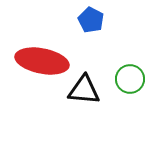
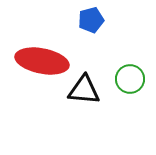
blue pentagon: rotated 30 degrees clockwise
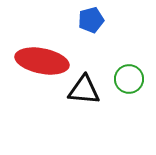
green circle: moved 1 px left
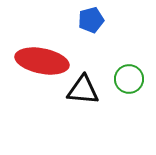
black triangle: moved 1 px left
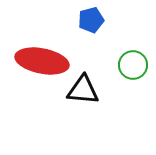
green circle: moved 4 px right, 14 px up
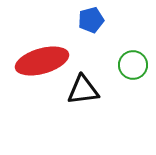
red ellipse: rotated 27 degrees counterclockwise
black triangle: rotated 12 degrees counterclockwise
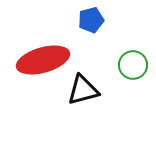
red ellipse: moved 1 px right, 1 px up
black triangle: rotated 8 degrees counterclockwise
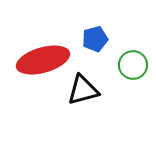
blue pentagon: moved 4 px right, 19 px down
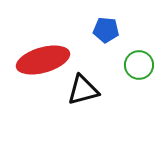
blue pentagon: moved 11 px right, 9 px up; rotated 20 degrees clockwise
green circle: moved 6 px right
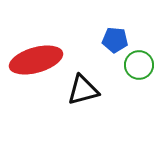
blue pentagon: moved 9 px right, 10 px down
red ellipse: moved 7 px left
